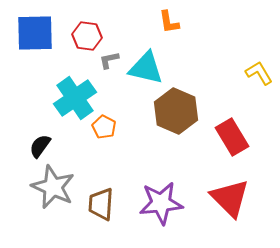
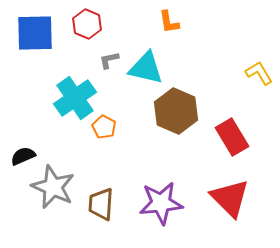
red hexagon: moved 12 px up; rotated 16 degrees clockwise
black semicircle: moved 17 px left, 10 px down; rotated 30 degrees clockwise
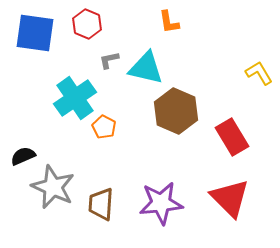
blue square: rotated 9 degrees clockwise
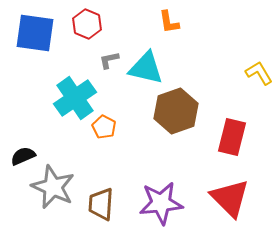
brown hexagon: rotated 18 degrees clockwise
red rectangle: rotated 45 degrees clockwise
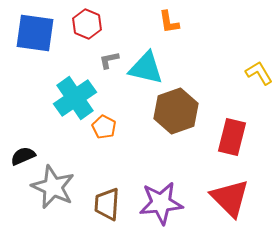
brown trapezoid: moved 6 px right
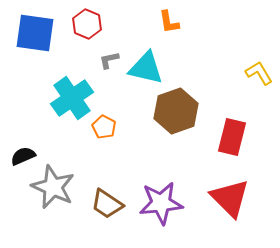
cyan cross: moved 3 px left
brown trapezoid: rotated 60 degrees counterclockwise
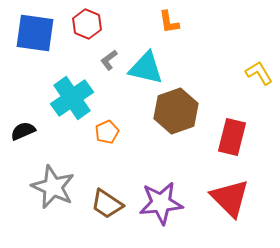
gray L-shape: rotated 25 degrees counterclockwise
orange pentagon: moved 3 px right, 5 px down; rotated 20 degrees clockwise
black semicircle: moved 25 px up
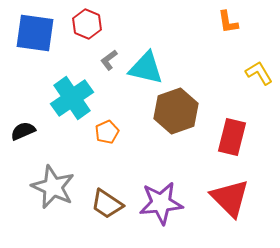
orange L-shape: moved 59 px right
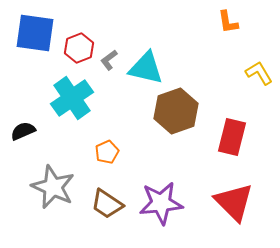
red hexagon: moved 8 px left, 24 px down; rotated 16 degrees clockwise
orange pentagon: moved 20 px down
red triangle: moved 4 px right, 4 px down
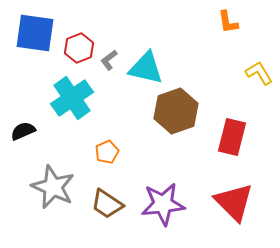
purple star: moved 2 px right, 1 px down
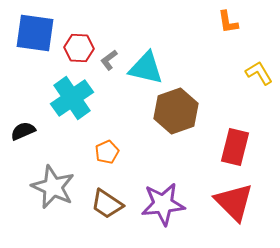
red hexagon: rotated 24 degrees clockwise
red rectangle: moved 3 px right, 10 px down
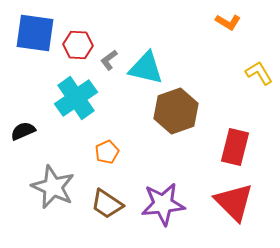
orange L-shape: rotated 50 degrees counterclockwise
red hexagon: moved 1 px left, 3 px up
cyan cross: moved 4 px right
